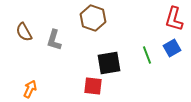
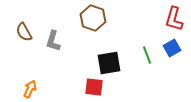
gray L-shape: moved 1 px left, 1 px down
red square: moved 1 px right, 1 px down
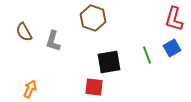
black square: moved 1 px up
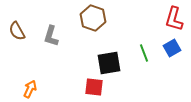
brown semicircle: moved 7 px left, 1 px up
gray L-shape: moved 2 px left, 5 px up
green line: moved 3 px left, 2 px up
black square: moved 1 px down
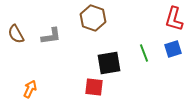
brown semicircle: moved 1 px left, 3 px down
gray L-shape: rotated 115 degrees counterclockwise
blue square: moved 1 px right, 1 px down; rotated 12 degrees clockwise
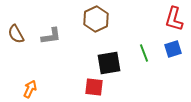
brown hexagon: moved 3 px right, 1 px down; rotated 15 degrees clockwise
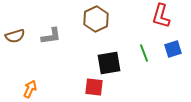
red L-shape: moved 13 px left, 3 px up
brown semicircle: moved 1 px left, 2 px down; rotated 78 degrees counterclockwise
